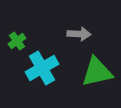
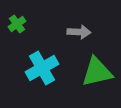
gray arrow: moved 2 px up
green cross: moved 17 px up
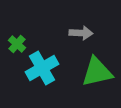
green cross: moved 20 px down; rotated 12 degrees counterclockwise
gray arrow: moved 2 px right, 1 px down
